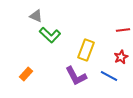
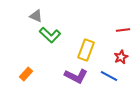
purple L-shape: rotated 35 degrees counterclockwise
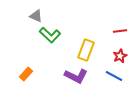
red line: moved 3 px left, 1 px down
red star: moved 1 px left, 1 px up
blue line: moved 5 px right
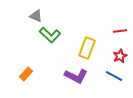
yellow rectangle: moved 1 px right, 2 px up
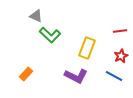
red star: moved 1 px right
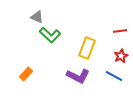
gray triangle: moved 1 px right, 1 px down
purple L-shape: moved 2 px right
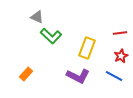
red line: moved 2 px down
green L-shape: moved 1 px right, 1 px down
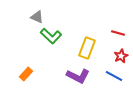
red line: moved 2 px left; rotated 24 degrees clockwise
